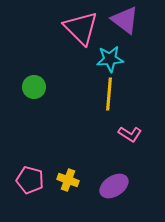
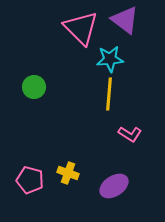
yellow cross: moved 7 px up
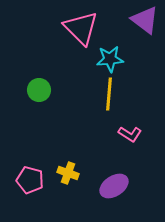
purple triangle: moved 20 px right
green circle: moved 5 px right, 3 px down
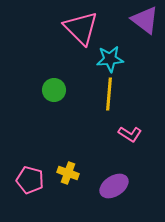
green circle: moved 15 px right
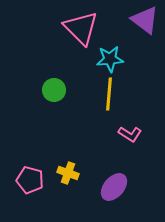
purple ellipse: moved 1 px down; rotated 16 degrees counterclockwise
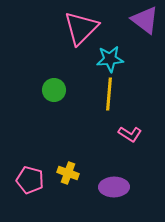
pink triangle: rotated 30 degrees clockwise
purple ellipse: rotated 48 degrees clockwise
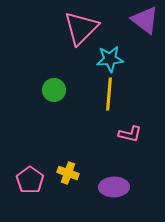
pink L-shape: rotated 20 degrees counterclockwise
pink pentagon: rotated 20 degrees clockwise
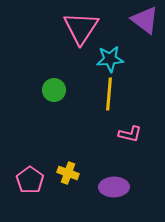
pink triangle: rotated 12 degrees counterclockwise
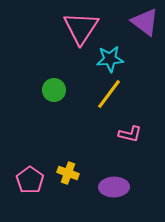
purple triangle: moved 2 px down
yellow line: rotated 32 degrees clockwise
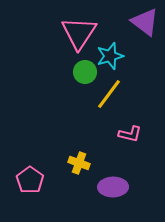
pink triangle: moved 2 px left, 5 px down
cyan star: moved 3 px up; rotated 12 degrees counterclockwise
green circle: moved 31 px right, 18 px up
yellow cross: moved 11 px right, 10 px up
purple ellipse: moved 1 px left
